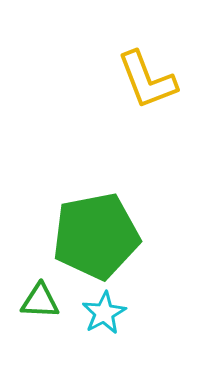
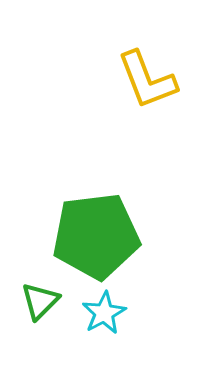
green pentagon: rotated 4 degrees clockwise
green triangle: rotated 48 degrees counterclockwise
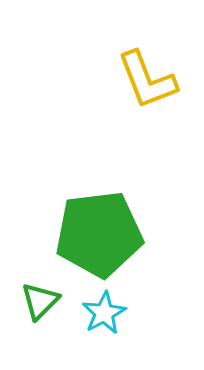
green pentagon: moved 3 px right, 2 px up
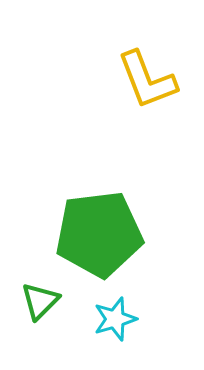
cyan star: moved 11 px right, 6 px down; rotated 12 degrees clockwise
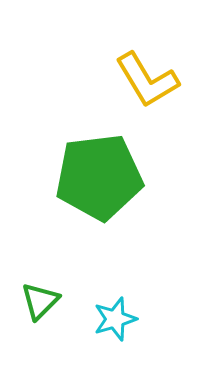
yellow L-shape: rotated 10 degrees counterclockwise
green pentagon: moved 57 px up
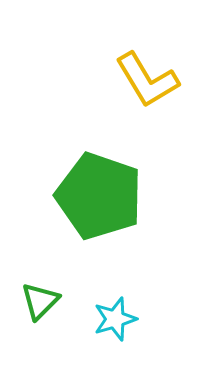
green pentagon: moved 19 px down; rotated 26 degrees clockwise
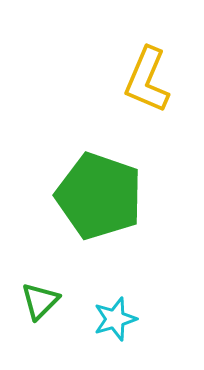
yellow L-shape: rotated 54 degrees clockwise
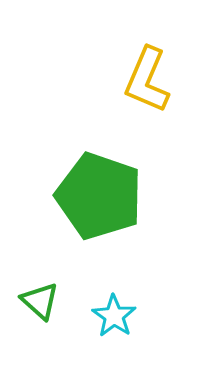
green triangle: rotated 33 degrees counterclockwise
cyan star: moved 1 px left, 3 px up; rotated 21 degrees counterclockwise
